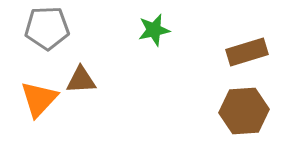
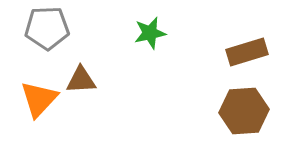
green star: moved 4 px left, 3 px down
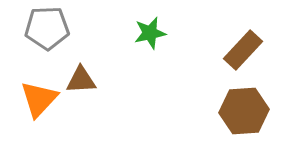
brown rectangle: moved 4 px left, 2 px up; rotated 30 degrees counterclockwise
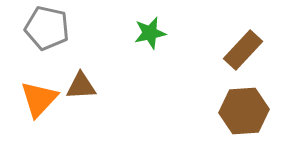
gray pentagon: rotated 15 degrees clockwise
brown triangle: moved 6 px down
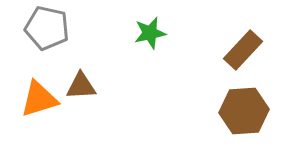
orange triangle: rotated 30 degrees clockwise
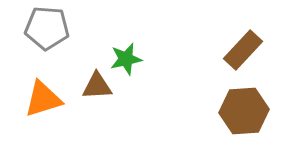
gray pentagon: rotated 9 degrees counterclockwise
green star: moved 24 px left, 26 px down
brown triangle: moved 16 px right
orange triangle: moved 4 px right
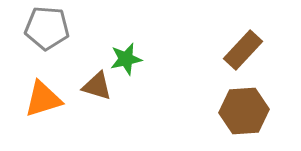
brown triangle: rotated 20 degrees clockwise
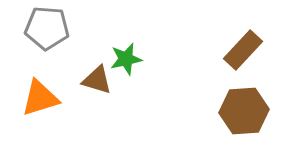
brown triangle: moved 6 px up
orange triangle: moved 3 px left, 1 px up
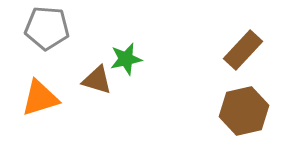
brown hexagon: rotated 9 degrees counterclockwise
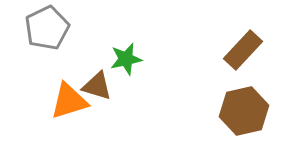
gray pentagon: rotated 30 degrees counterclockwise
brown triangle: moved 6 px down
orange triangle: moved 29 px right, 3 px down
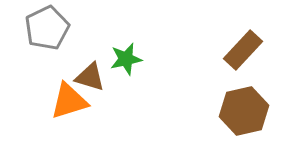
brown triangle: moved 7 px left, 9 px up
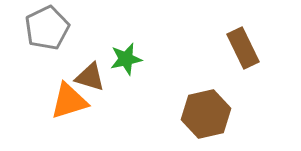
brown rectangle: moved 2 px up; rotated 69 degrees counterclockwise
brown hexagon: moved 38 px left, 3 px down
